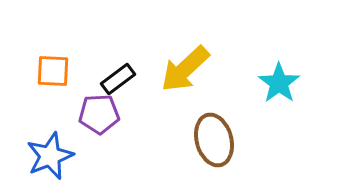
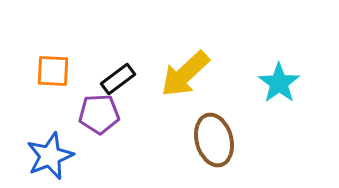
yellow arrow: moved 5 px down
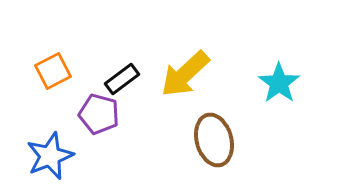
orange square: rotated 30 degrees counterclockwise
black rectangle: moved 4 px right
purple pentagon: rotated 18 degrees clockwise
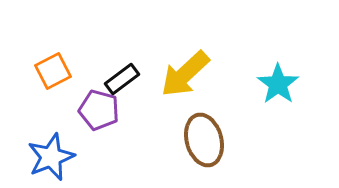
cyan star: moved 1 px left, 1 px down
purple pentagon: moved 4 px up
brown ellipse: moved 10 px left
blue star: moved 1 px right, 1 px down
